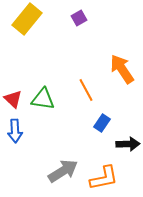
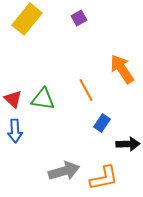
gray arrow: moved 1 px right; rotated 16 degrees clockwise
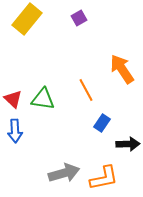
gray arrow: moved 2 px down
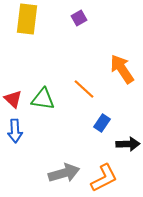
yellow rectangle: rotated 32 degrees counterclockwise
orange line: moved 2 px left, 1 px up; rotated 20 degrees counterclockwise
orange L-shape: rotated 16 degrees counterclockwise
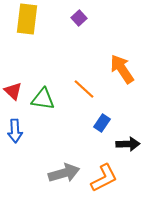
purple square: rotated 14 degrees counterclockwise
red triangle: moved 8 px up
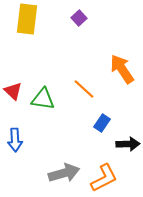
blue arrow: moved 9 px down
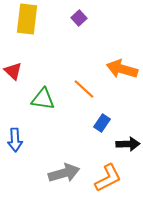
orange arrow: rotated 40 degrees counterclockwise
red triangle: moved 20 px up
orange L-shape: moved 4 px right
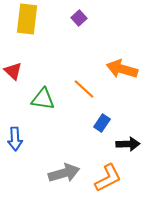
blue arrow: moved 1 px up
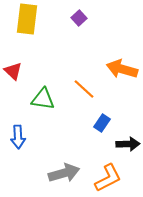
blue arrow: moved 3 px right, 2 px up
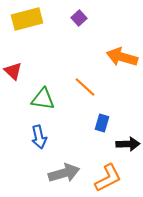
yellow rectangle: rotated 68 degrees clockwise
orange arrow: moved 12 px up
orange line: moved 1 px right, 2 px up
blue rectangle: rotated 18 degrees counterclockwise
blue arrow: moved 21 px right; rotated 10 degrees counterclockwise
